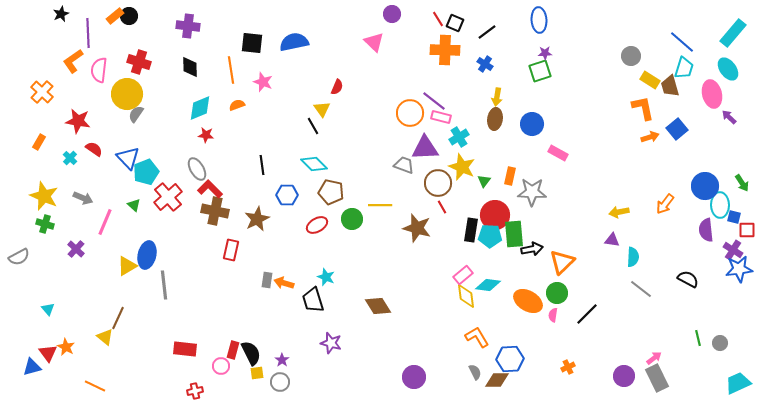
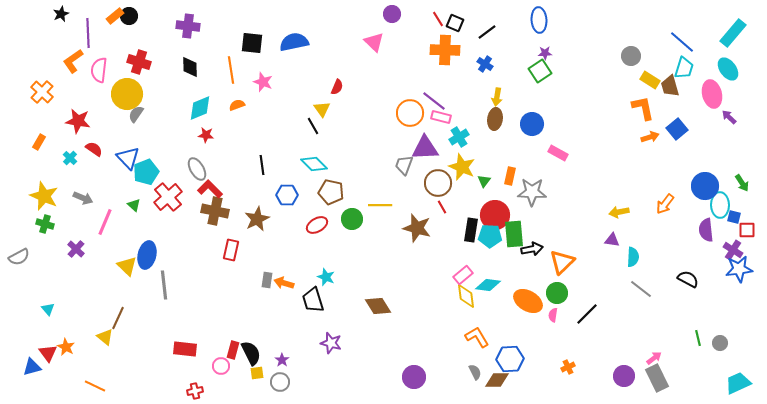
green square at (540, 71): rotated 15 degrees counterclockwise
gray trapezoid at (404, 165): rotated 90 degrees counterclockwise
yellow triangle at (127, 266): rotated 45 degrees counterclockwise
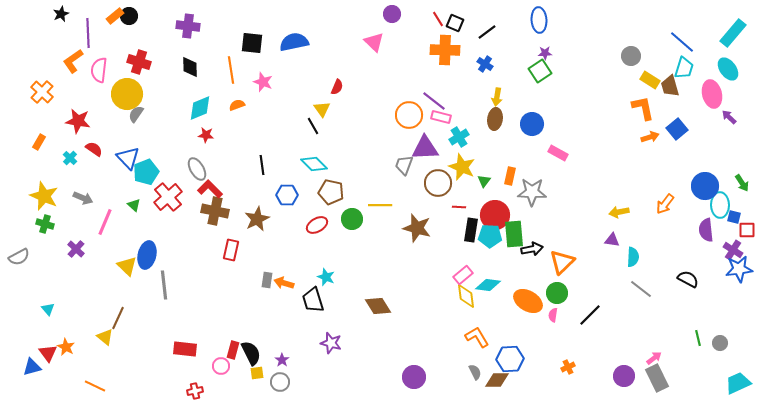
orange circle at (410, 113): moved 1 px left, 2 px down
red line at (442, 207): moved 17 px right; rotated 56 degrees counterclockwise
black line at (587, 314): moved 3 px right, 1 px down
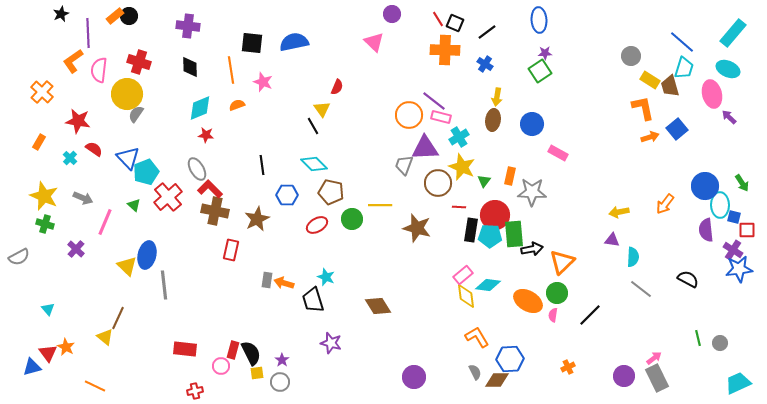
cyan ellipse at (728, 69): rotated 30 degrees counterclockwise
brown ellipse at (495, 119): moved 2 px left, 1 px down
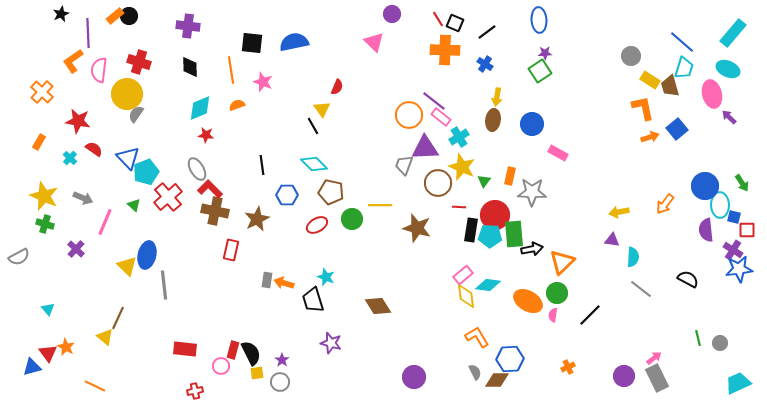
pink rectangle at (441, 117): rotated 24 degrees clockwise
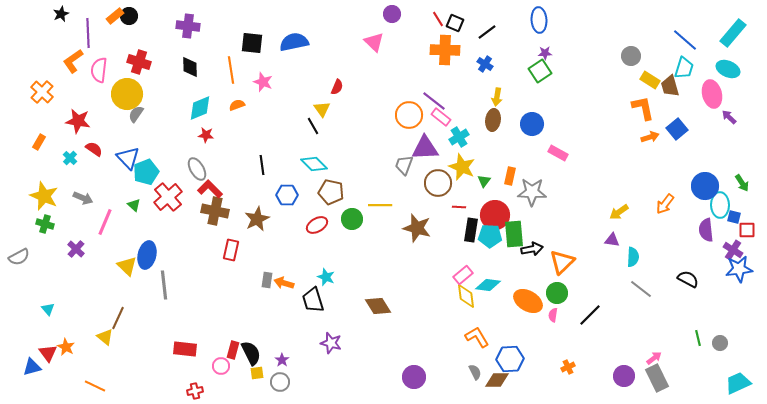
blue line at (682, 42): moved 3 px right, 2 px up
yellow arrow at (619, 212): rotated 24 degrees counterclockwise
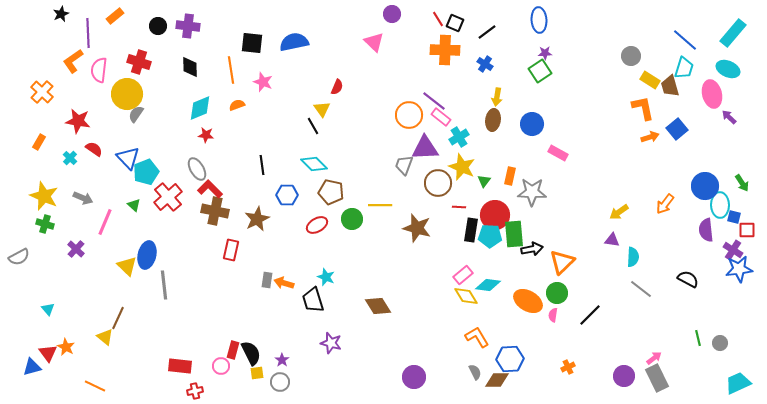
black circle at (129, 16): moved 29 px right, 10 px down
yellow diamond at (466, 296): rotated 25 degrees counterclockwise
red rectangle at (185, 349): moved 5 px left, 17 px down
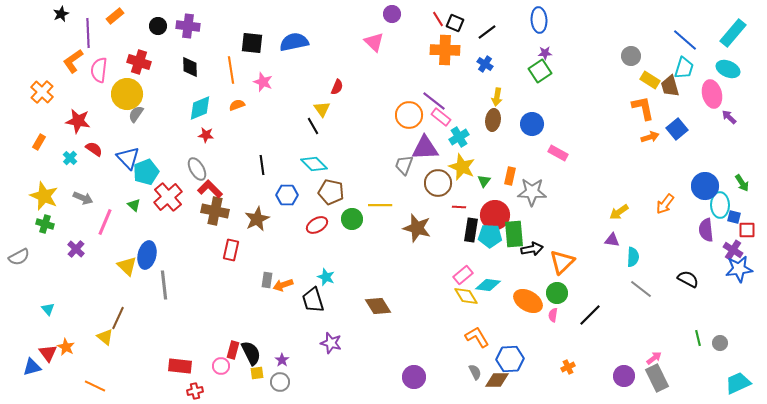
orange arrow at (284, 283): moved 1 px left, 2 px down; rotated 36 degrees counterclockwise
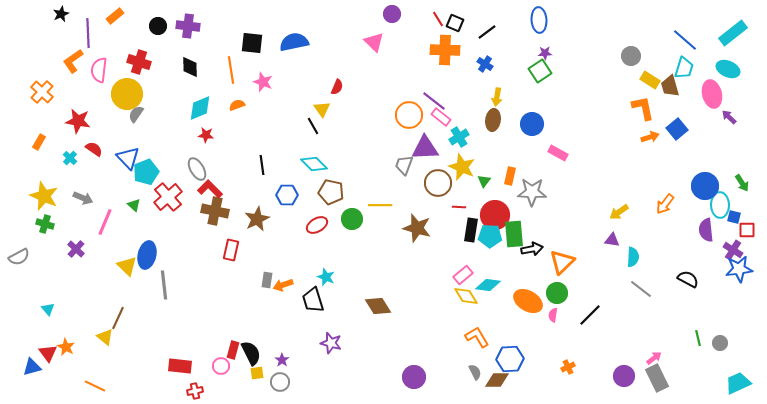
cyan rectangle at (733, 33): rotated 12 degrees clockwise
